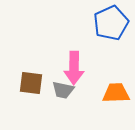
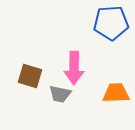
blue pentagon: rotated 20 degrees clockwise
brown square: moved 1 px left, 7 px up; rotated 10 degrees clockwise
gray trapezoid: moved 3 px left, 4 px down
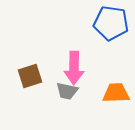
blue pentagon: rotated 12 degrees clockwise
brown square: rotated 35 degrees counterclockwise
gray trapezoid: moved 7 px right, 3 px up
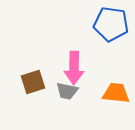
blue pentagon: moved 1 px down
brown square: moved 3 px right, 6 px down
orange trapezoid: rotated 8 degrees clockwise
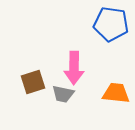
gray trapezoid: moved 4 px left, 3 px down
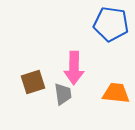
gray trapezoid: rotated 110 degrees counterclockwise
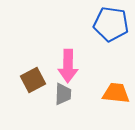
pink arrow: moved 6 px left, 2 px up
brown square: moved 2 px up; rotated 10 degrees counterclockwise
gray trapezoid: rotated 10 degrees clockwise
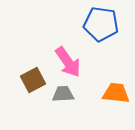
blue pentagon: moved 10 px left
pink arrow: moved 4 px up; rotated 36 degrees counterclockwise
gray trapezoid: rotated 95 degrees counterclockwise
